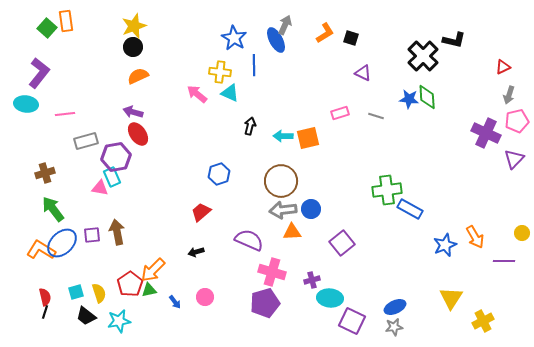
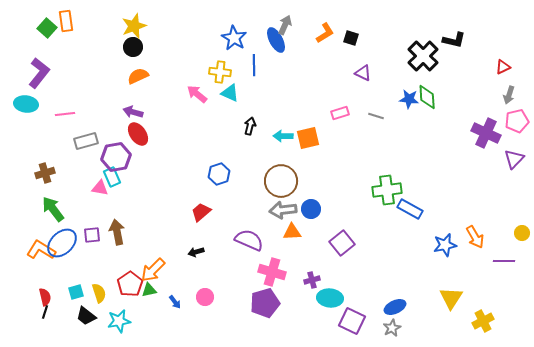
blue star at (445, 245): rotated 10 degrees clockwise
gray star at (394, 327): moved 2 px left, 1 px down; rotated 18 degrees counterclockwise
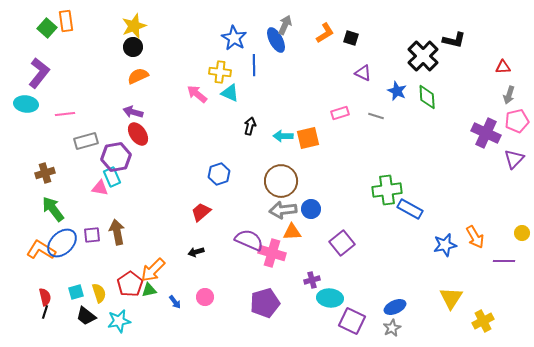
red triangle at (503, 67): rotated 21 degrees clockwise
blue star at (409, 99): moved 12 px left, 8 px up; rotated 18 degrees clockwise
pink cross at (272, 272): moved 19 px up
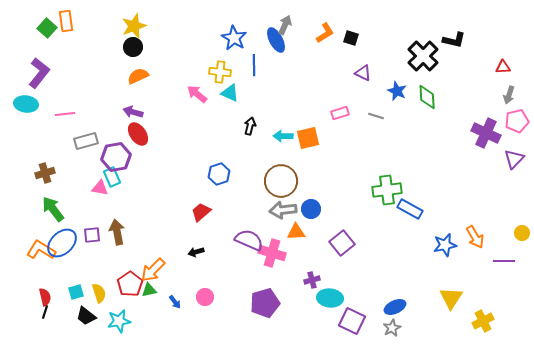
orange triangle at (292, 232): moved 4 px right
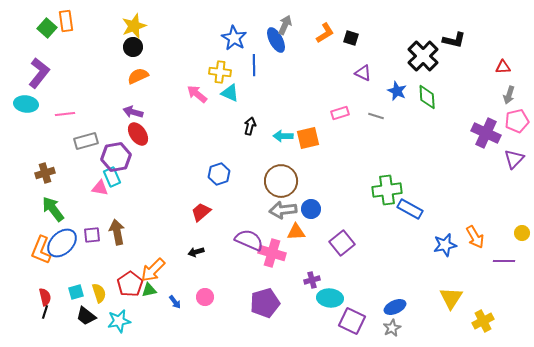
orange L-shape at (41, 250): rotated 100 degrees counterclockwise
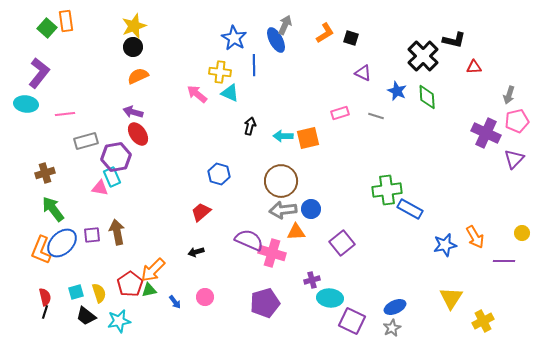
red triangle at (503, 67): moved 29 px left
blue hexagon at (219, 174): rotated 25 degrees counterclockwise
